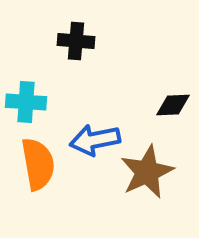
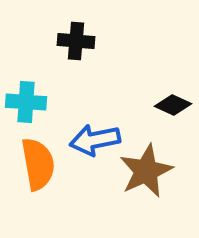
black diamond: rotated 27 degrees clockwise
brown star: moved 1 px left, 1 px up
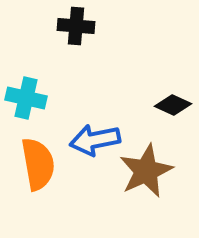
black cross: moved 15 px up
cyan cross: moved 4 px up; rotated 9 degrees clockwise
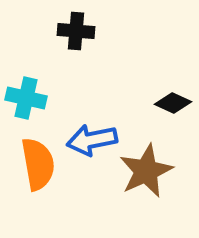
black cross: moved 5 px down
black diamond: moved 2 px up
blue arrow: moved 3 px left
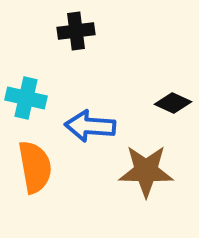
black cross: rotated 12 degrees counterclockwise
blue arrow: moved 2 px left, 14 px up; rotated 15 degrees clockwise
orange semicircle: moved 3 px left, 3 px down
brown star: rotated 26 degrees clockwise
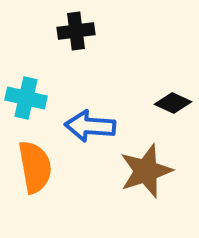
brown star: rotated 20 degrees counterclockwise
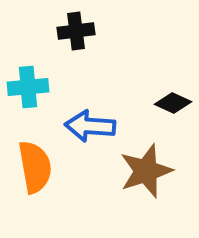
cyan cross: moved 2 px right, 11 px up; rotated 18 degrees counterclockwise
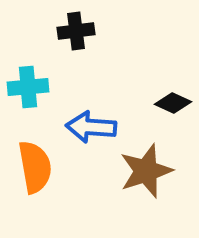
blue arrow: moved 1 px right, 1 px down
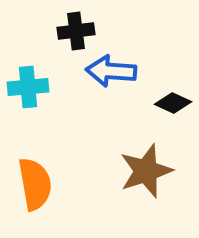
blue arrow: moved 20 px right, 56 px up
orange semicircle: moved 17 px down
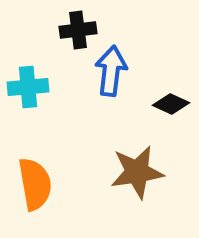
black cross: moved 2 px right, 1 px up
blue arrow: rotated 93 degrees clockwise
black diamond: moved 2 px left, 1 px down
brown star: moved 9 px left, 1 px down; rotated 10 degrees clockwise
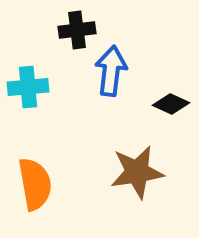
black cross: moved 1 px left
